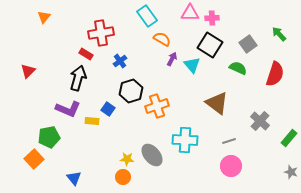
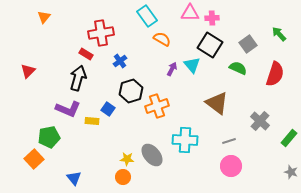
purple arrow: moved 10 px down
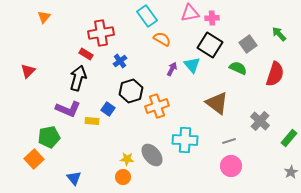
pink triangle: rotated 12 degrees counterclockwise
gray star: rotated 24 degrees clockwise
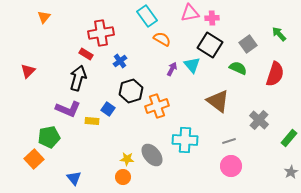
brown triangle: moved 1 px right, 2 px up
gray cross: moved 1 px left, 1 px up
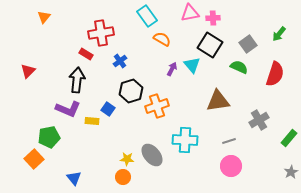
pink cross: moved 1 px right
green arrow: rotated 98 degrees counterclockwise
green semicircle: moved 1 px right, 1 px up
black arrow: moved 1 px left, 2 px down; rotated 10 degrees counterclockwise
brown triangle: rotated 45 degrees counterclockwise
gray cross: rotated 18 degrees clockwise
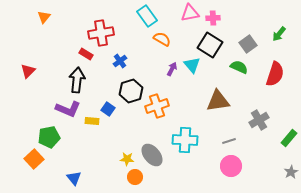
orange circle: moved 12 px right
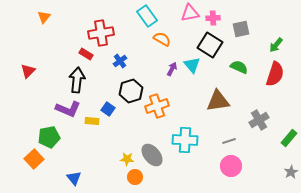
green arrow: moved 3 px left, 11 px down
gray square: moved 7 px left, 15 px up; rotated 24 degrees clockwise
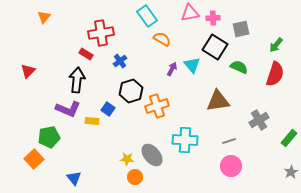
black square: moved 5 px right, 2 px down
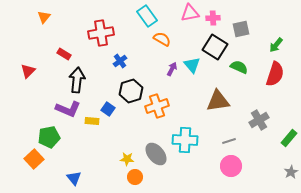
red rectangle: moved 22 px left
gray ellipse: moved 4 px right, 1 px up
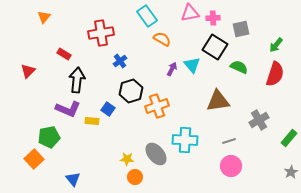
blue triangle: moved 1 px left, 1 px down
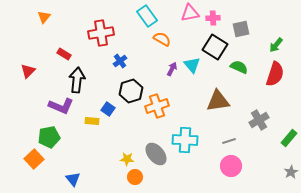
purple L-shape: moved 7 px left, 3 px up
